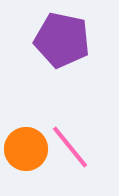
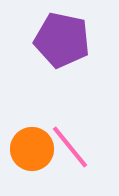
orange circle: moved 6 px right
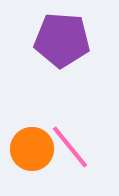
purple pentagon: rotated 8 degrees counterclockwise
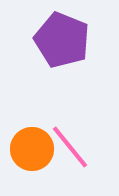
purple pentagon: rotated 18 degrees clockwise
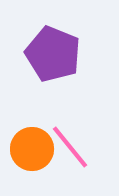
purple pentagon: moved 9 px left, 14 px down
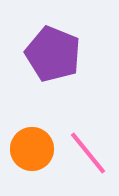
pink line: moved 18 px right, 6 px down
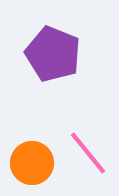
orange circle: moved 14 px down
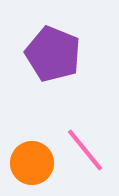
pink line: moved 3 px left, 3 px up
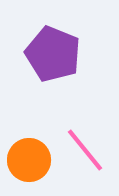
orange circle: moved 3 px left, 3 px up
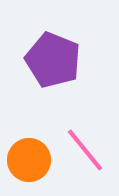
purple pentagon: moved 6 px down
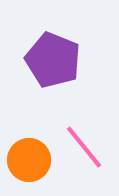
pink line: moved 1 px left, 3 px up
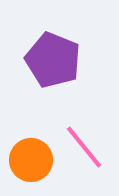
orange circle: moved 2 px right
